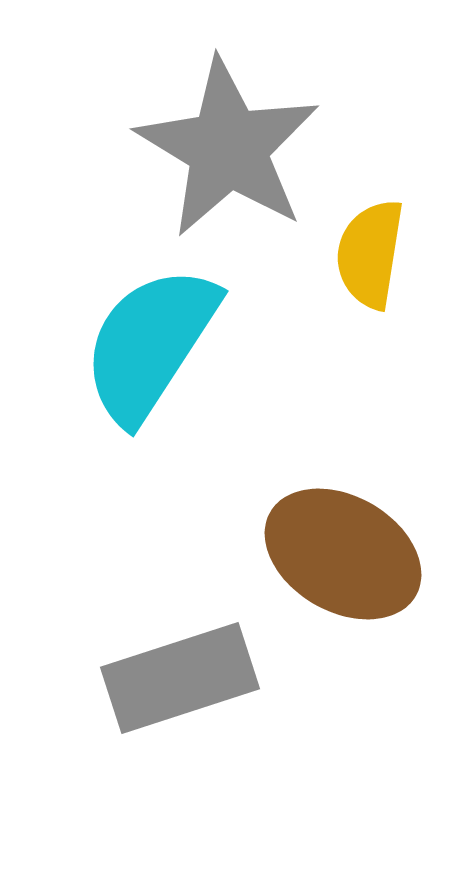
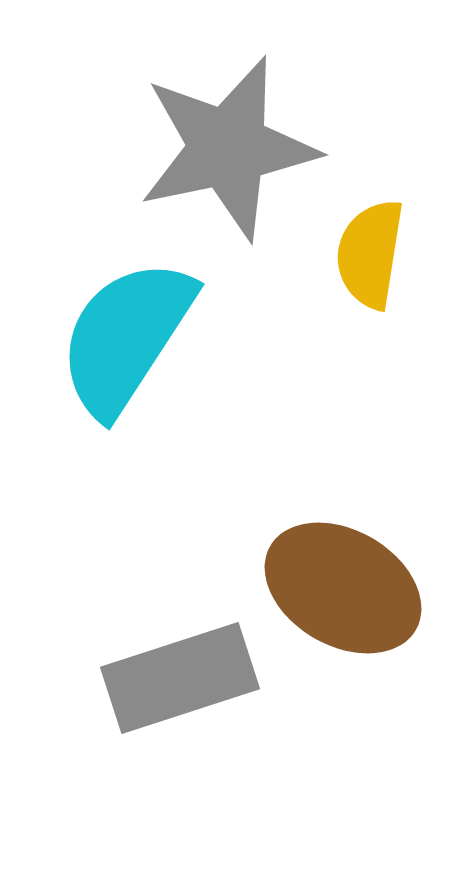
gray star: rotated 29 degrees clockwise
cyan semicircle: moved 24 px left, 7 px up
brown ellipse: moved 34 px down
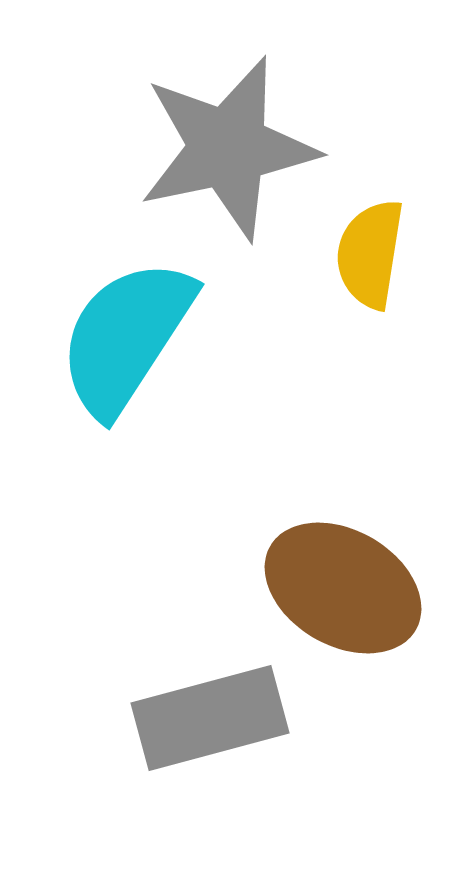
gray rectangle: moved 30 px right, 40 px down; rotated 3 degrees clockwise
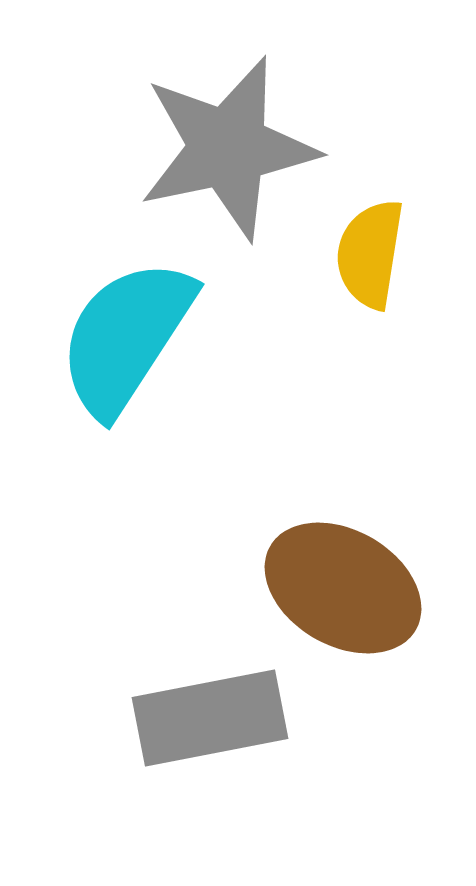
gray rectangle: rotated 4 degrees clockwise
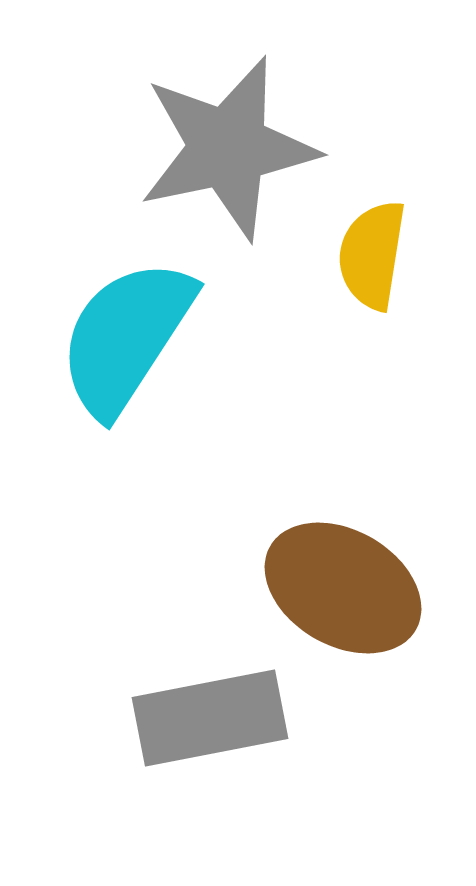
yellow semicircle: moved 2 px right, 1 px down
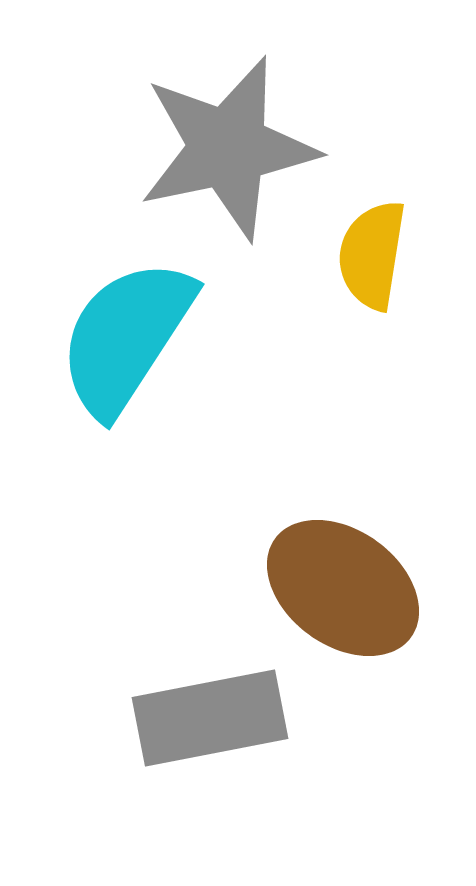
brown ellipse: rotated 6 degrees clockwise
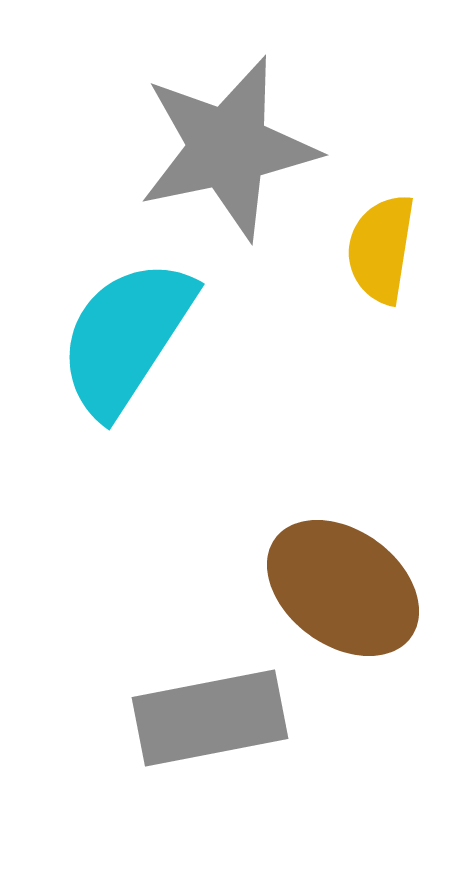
yellow semicircle: moved 9 px right, 6 px up
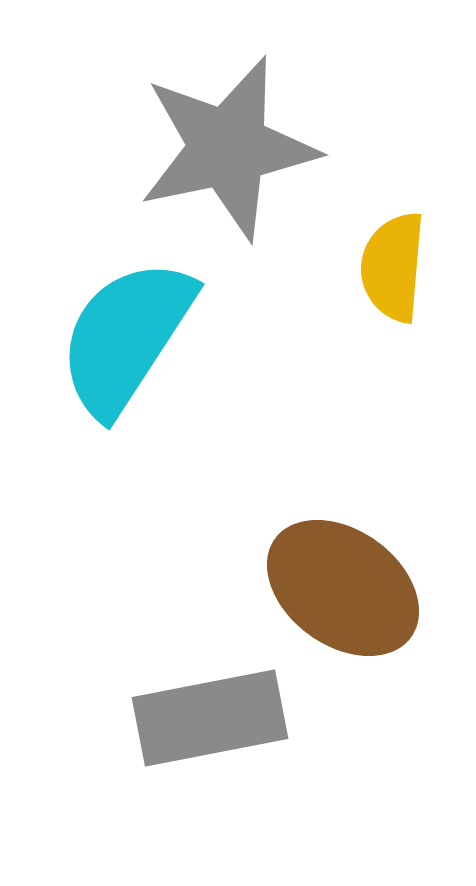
yellow semicircle: moved 12 px right, 18 px down; rotated 4 degrees counterclockwise
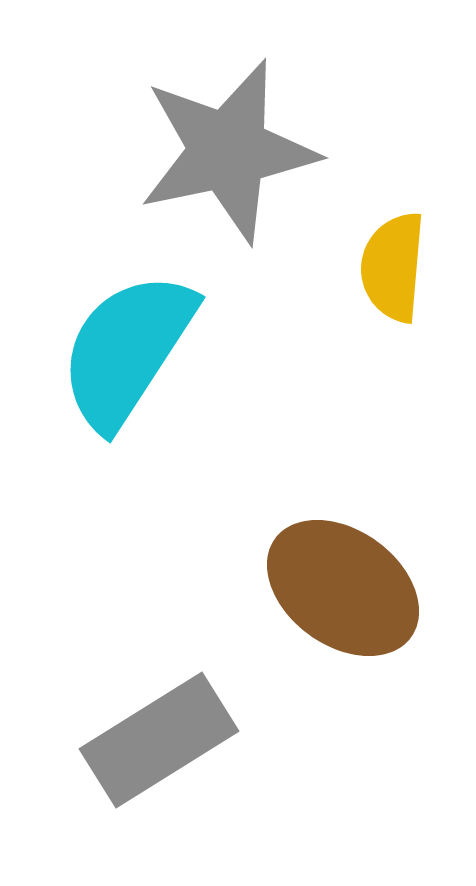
gray star: moved 3 px down
cyan semicircle: moved 1 px right, 13 px down
gray rectangle: moved 51 px left, 22 px down; rotated 21 degrees counterclockwise
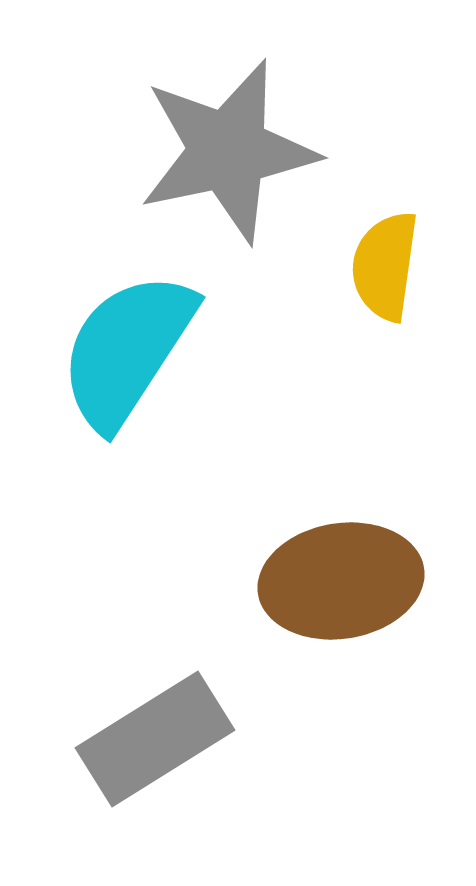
yellow semicircle: moved 8 px left, 1 px up; rotated 3 degrees clockwise
brown ellipse: moved 2 px left, 7 px up; rotated 45 degrees counterclockwise
gray rectangle: moved 4 px left, 1 px up
